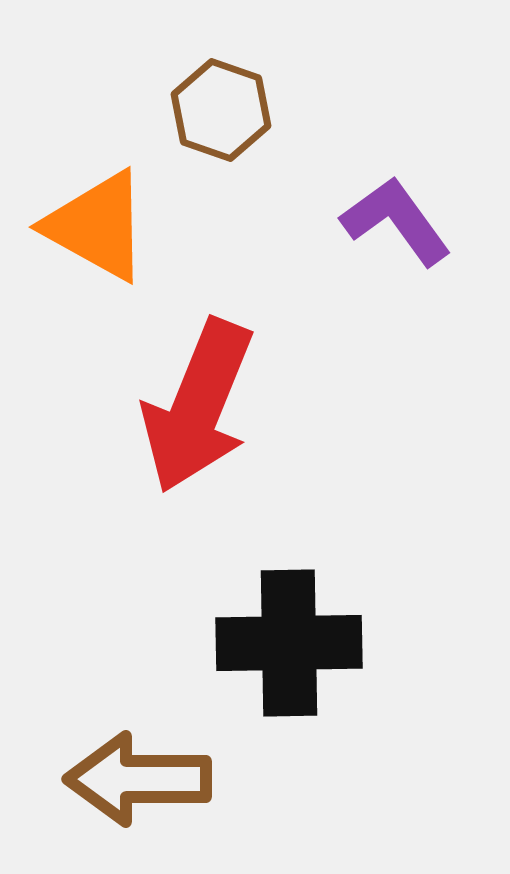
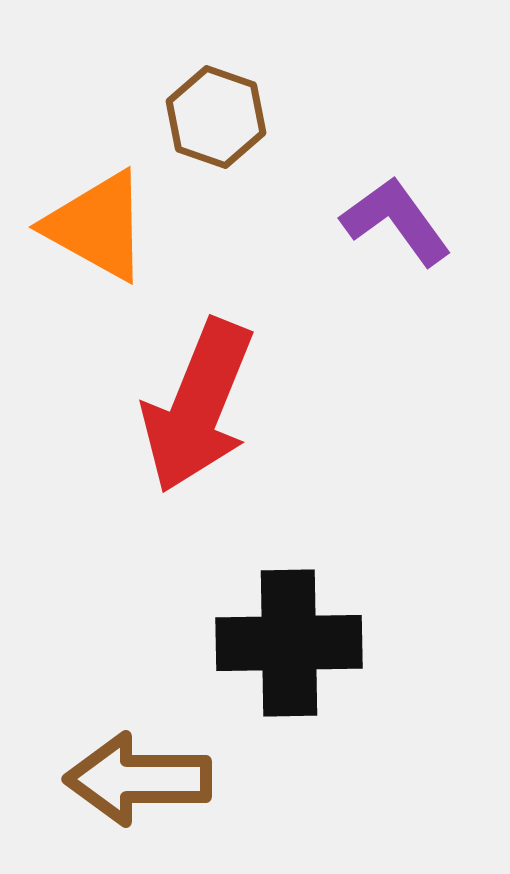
brown hexagon: moved 5 px left, 7 px down
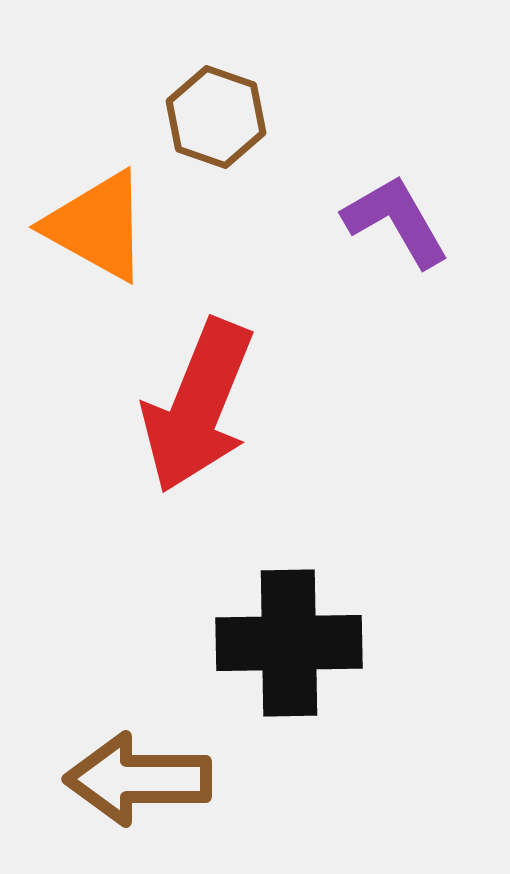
purple L-shape: rotated 6 degrees clockwise
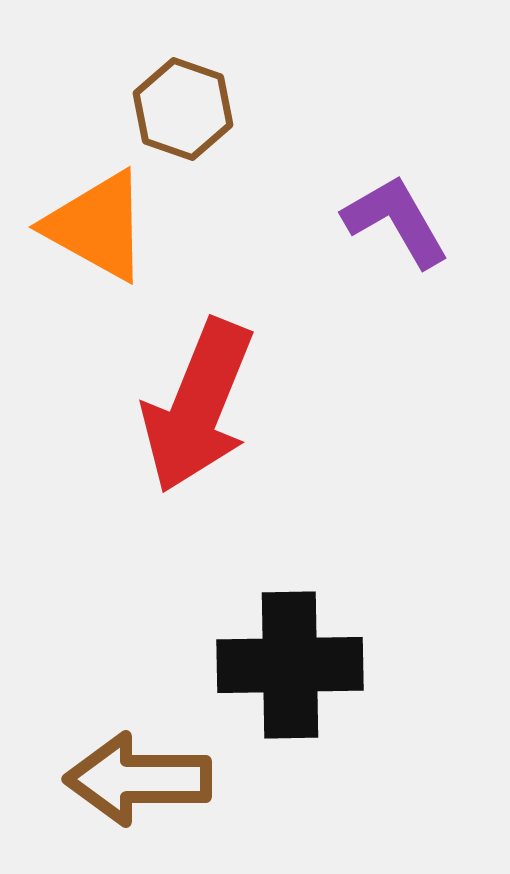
brown hexagon: moved 33 px left, 8 px up
black cross: moved 1 px right, 22 px down
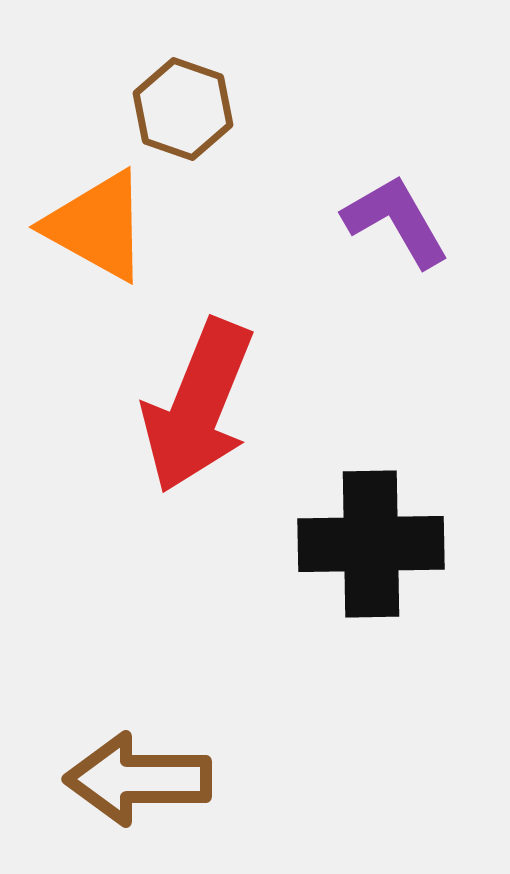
black cross: moved 81 px right, 121 px up
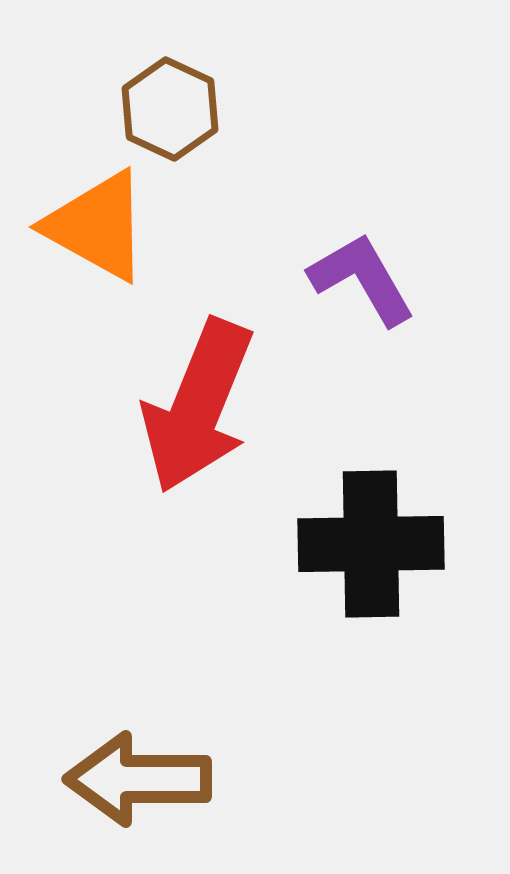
brown hexagon: moved 13 px left; rotated 6 degrees clockwise
purple L-shape: moved 34 px left, 58 px down
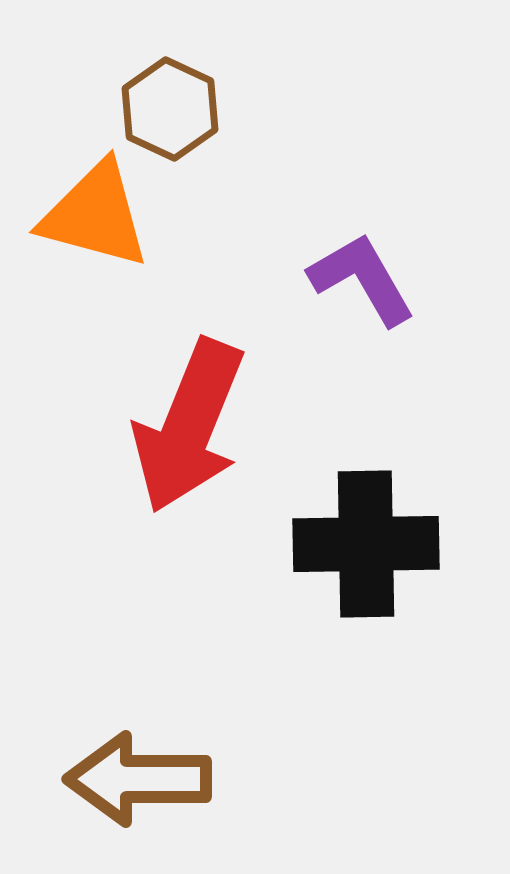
orange triangle: moved 2 px left, 11 px up; rotated 14 degrees counterclockwise
red arrow: moved 9 px left, 20 px down
black cross: moved 5 px left
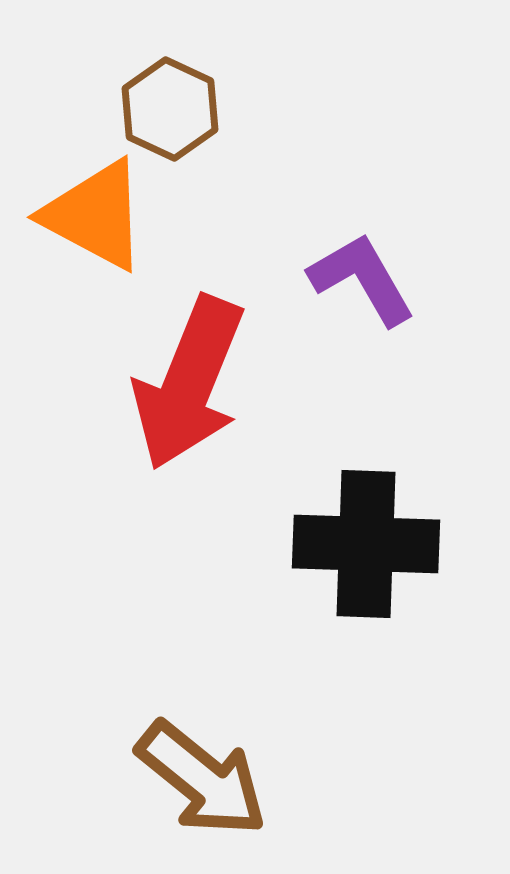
orange triangle: rotated 13 degrees clockwise
red arrow: moved 43 px up
black cross: rotated 3 degrees clockwise
brown arrow: moved 64 px right; rotated 141 degrees counterclockwise
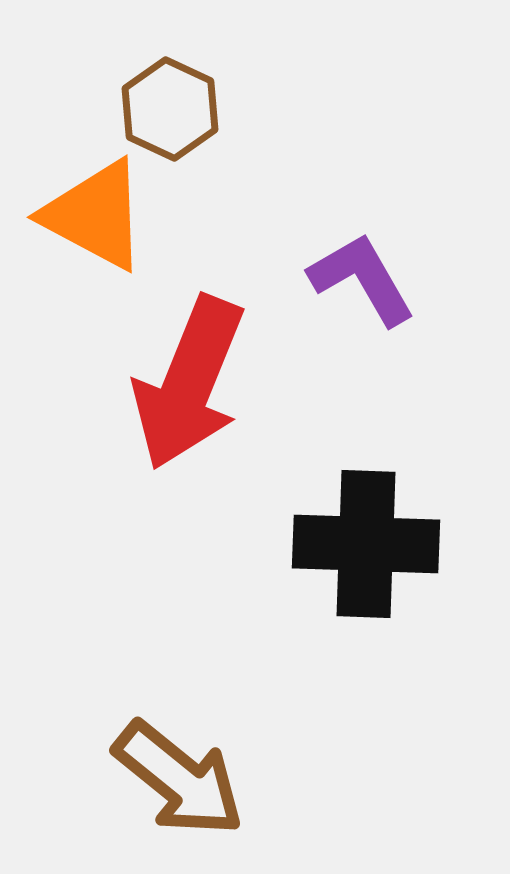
brown arrow: moved 23 px left
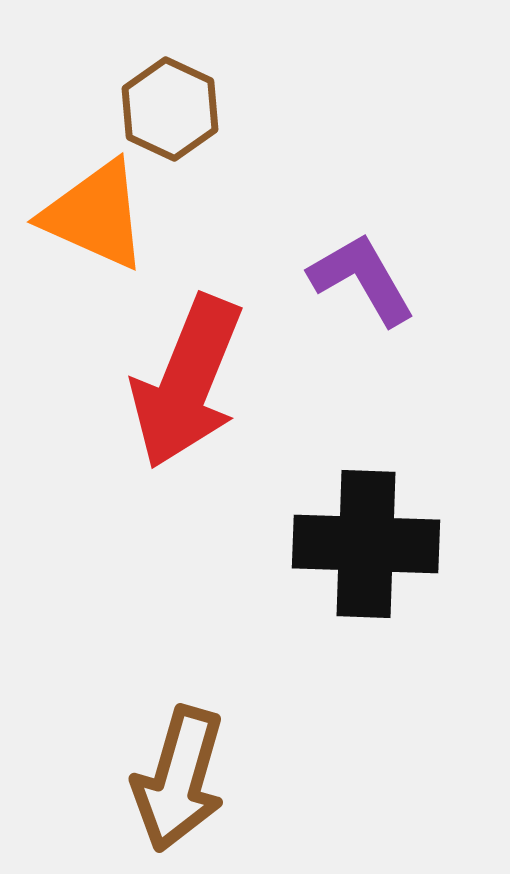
orange triangle: rotated 4 degrees counterclockwise
red arrow: moved 2 px left, 1 px up
brown arrow: rotated 67 degrees clockwise
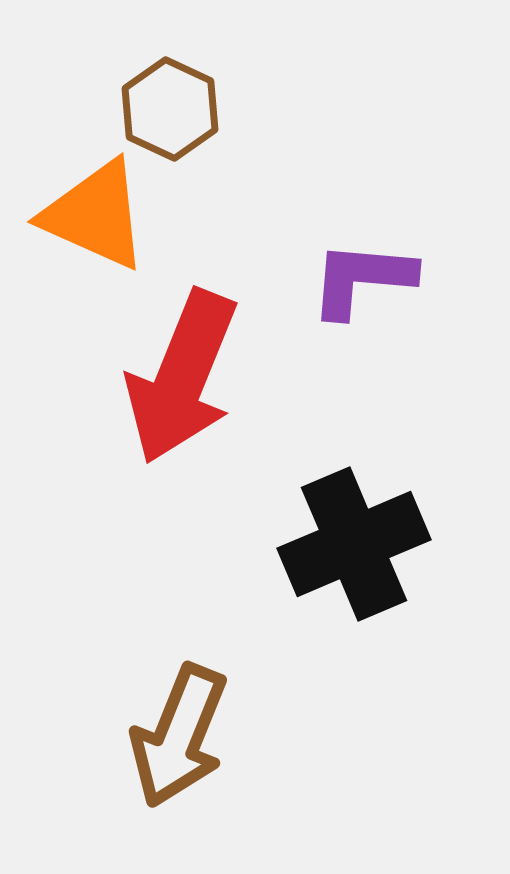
purple L-shape: rotated 55 degrees counterclockwise
red arrow: moved 5 px left, 5 px up
black cross: moved 12 px left; rotated 25 degrees counterclockwise
brown arrow: moved 43 px up; rotated 6 degrees clockwise
